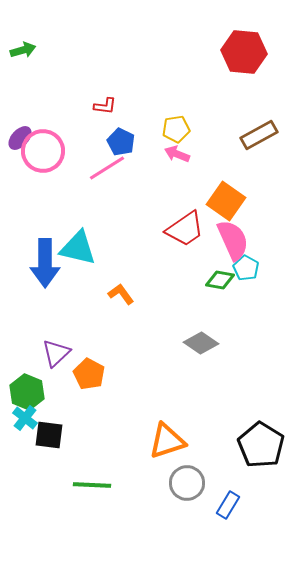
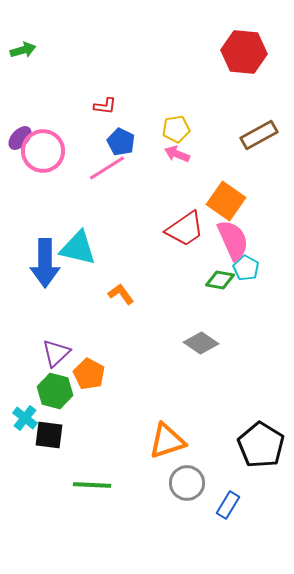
green hexagon: moved 28 px right, 1 px up; rotated 8 degrees counterclockwise
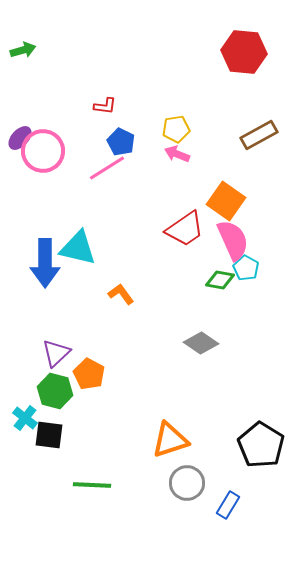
orange triangle: moved 3 px right, 1 px up
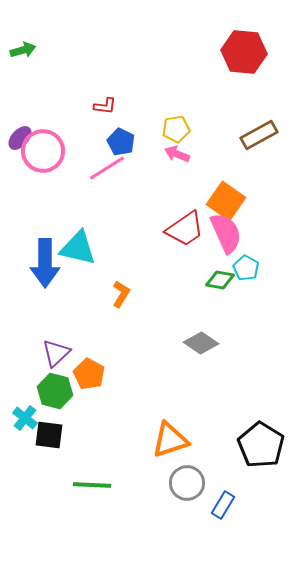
pink semicircle: moved 7 px left, 7 px up
orange L-shape: rotated 68 degrees clockwise
blue rectangle: moved 5 px left
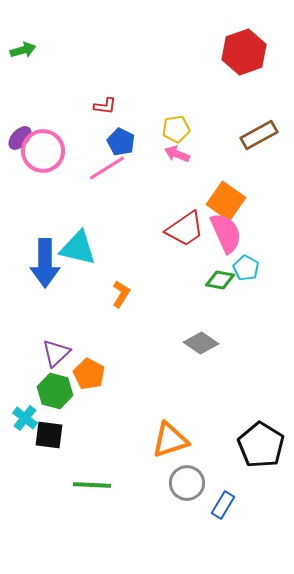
red hexagon: rotated 24 degrees counterclockwise
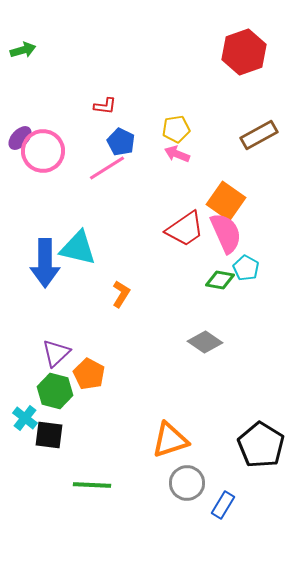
gray diamond: moved 4 px right, 1 px up
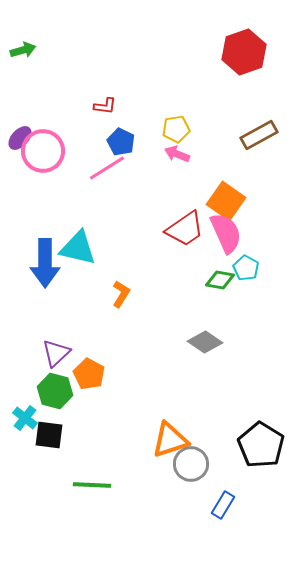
gray circle: moved 4 px right, 19 px up
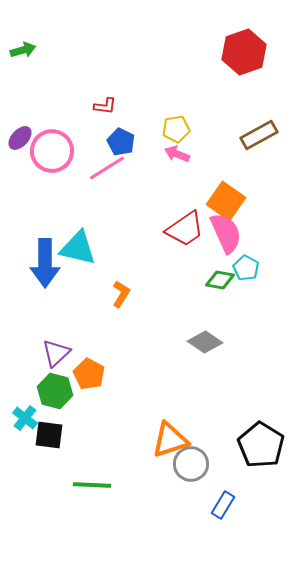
pink circle: moved 9 px right
